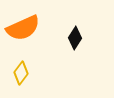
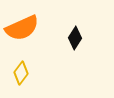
orange semicircle: moved 1 px left
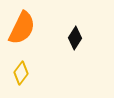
orange semicircle: rotated 40 degrees counterclockwise
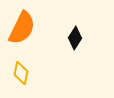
yellow diamond: rotated 25 degrees counterclockwise
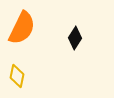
yellow diamond: moved 4 px left, 3 px down
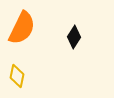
black diamond: moved 1 px left, 1 px up
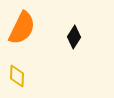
yellow diamond: rotated 10 degrees counterclockwise
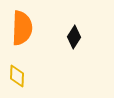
orange semicircle: rotated 24 degrees counterclockwise
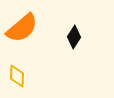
orange semicircle: rotated 48 degrees clockwise
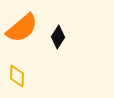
black diamond: moved 16 px left
